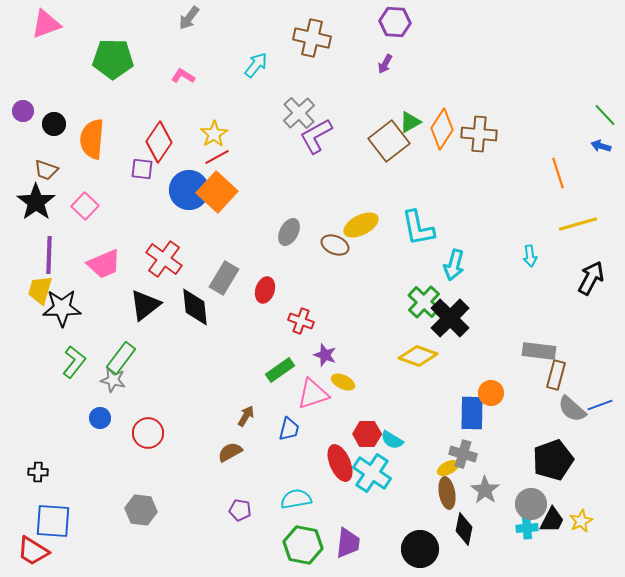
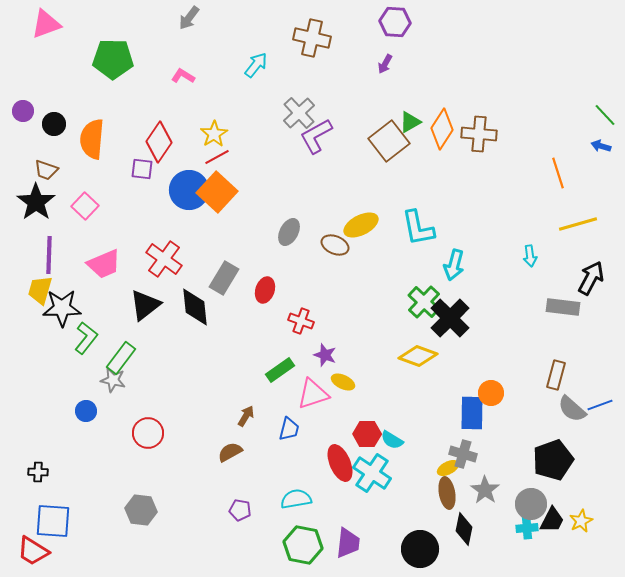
gray rectangle at (539, 351): moved 24 px right, 44 px up
green L-shape at (74, 362): moved 12 px right, 24 px up
blue circle at (100, 418): moved 14 px left, 7 px up
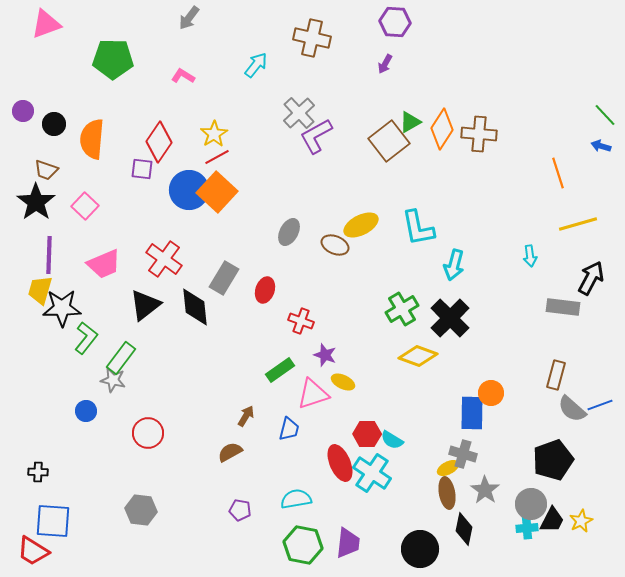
green cross at (424, 302): moved 22 px left, 7 px down; rotated 16 degrees clockwise
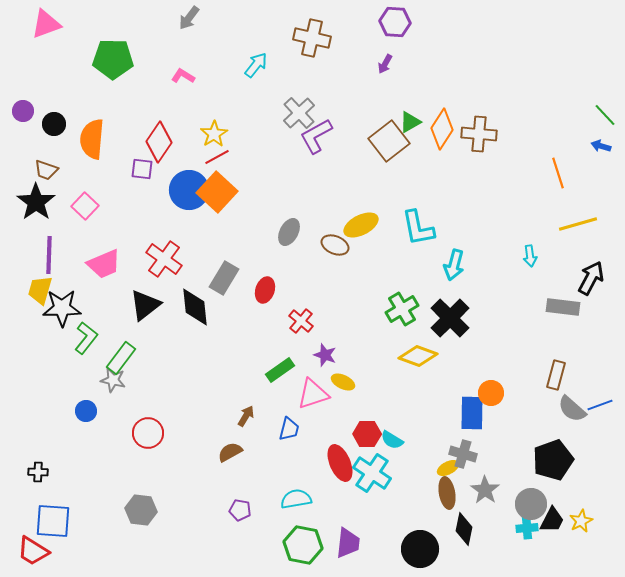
red cross at (301, 321): rotated 20 degrees clockwise
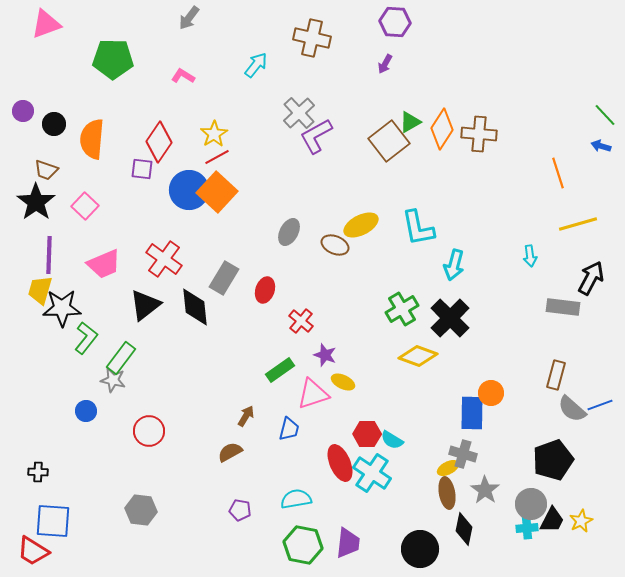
red circle at (148, 433): moved 1 px right, 2 px up
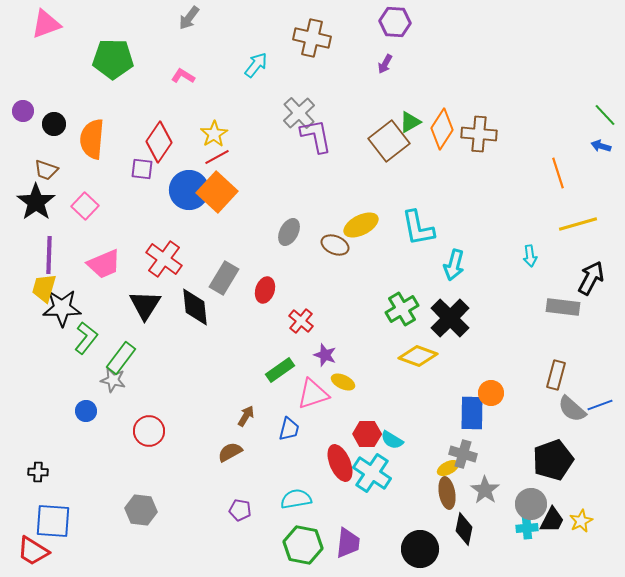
purple L-shape at (316, 136): rotated 108 degrees clockwise
yellow trapezoid at (40, 290): moved 4 px right, 2 px up
black triangle at (145, 305): rotated 20 degrees counterclockwise
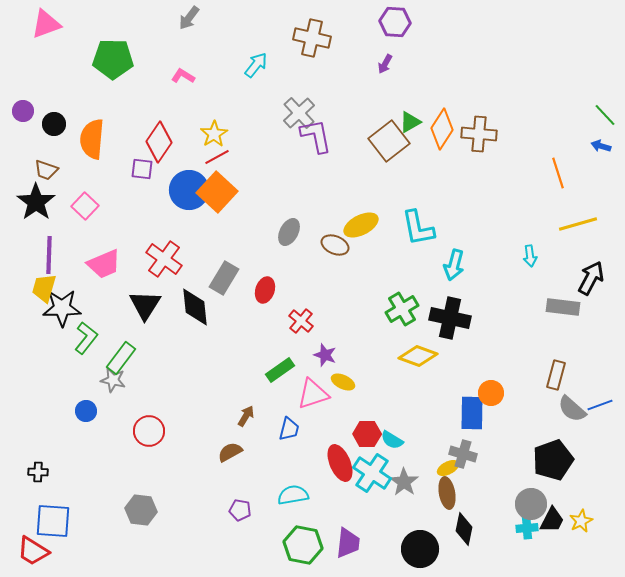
black cross at (450, 318): rotated 33 degrees counterclockwise
gray star at (485, 490): moved 81 px left, 8 px up
cyan semicircle at (296, 499): moved 3 px left, 4 px up
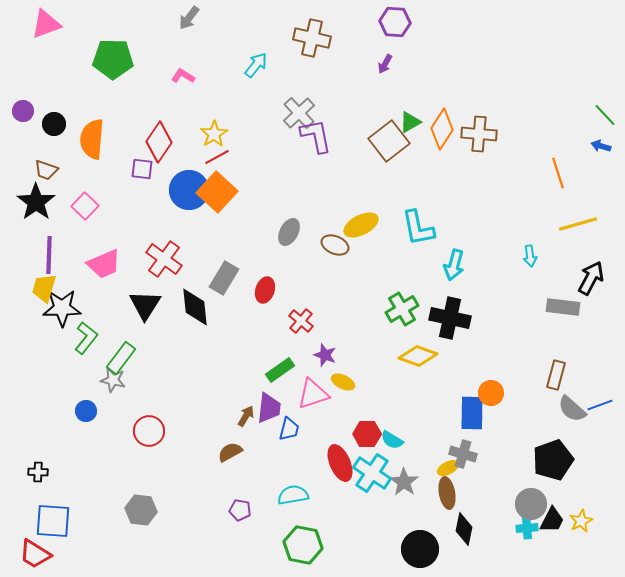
purple trapezoid at (348, 543): moved 79 px left, 135 px up
red trapezoid at (33, 551): moved 2 px right, 3 px down
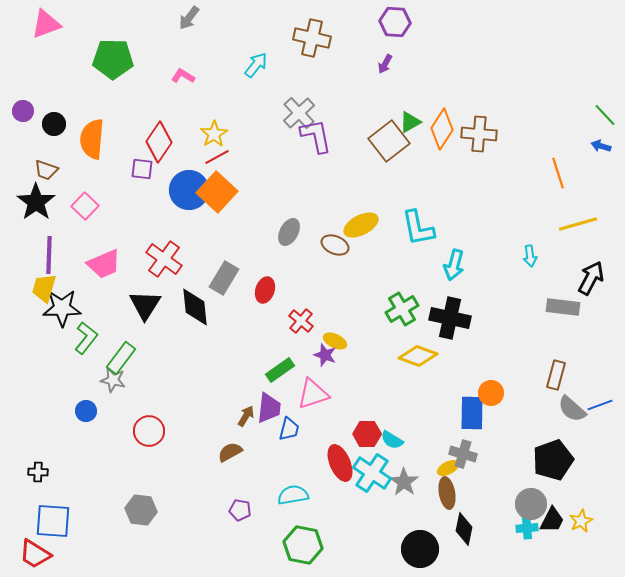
yellow ellipse at (343, 382): moved 8 px left, 41 px up
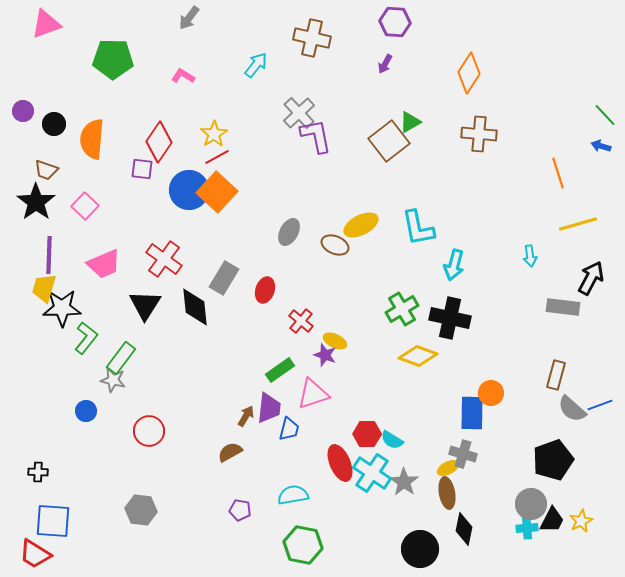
orange diamond at (442, 129): moved 27 px right, 56 px up
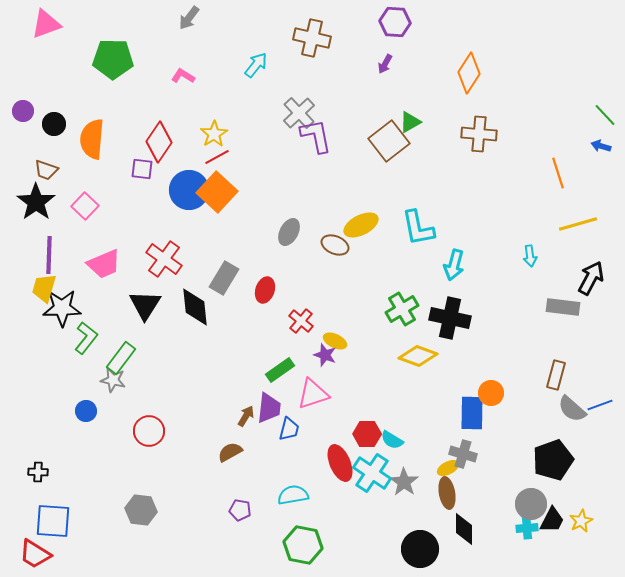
black diamond at (464, 529): rotated 12 degrees counterclockwise
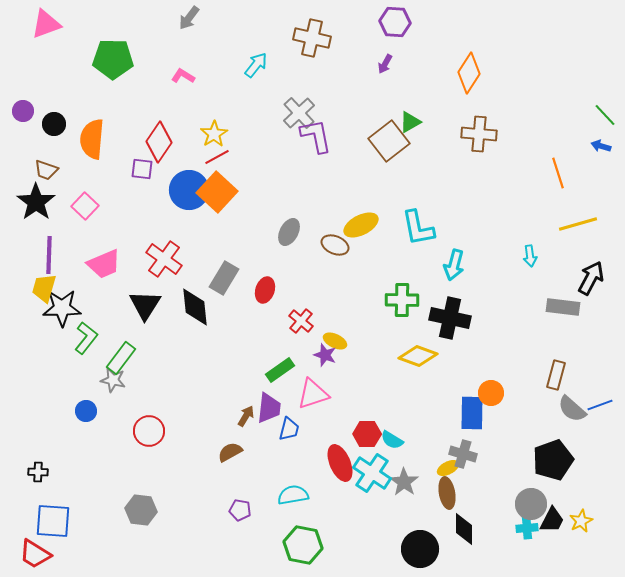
green cross at (402, 309): moved 9 px up; rotated 32 degrees clockwise
